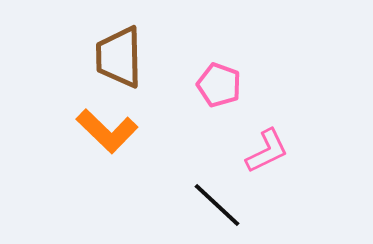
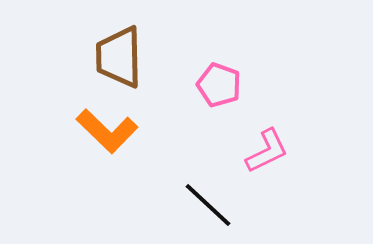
black line: moved 9 px left
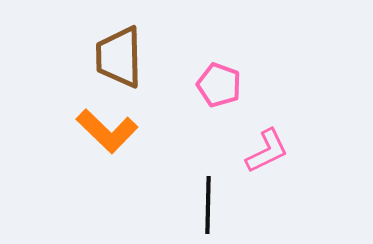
black line: rotated 48 degrees clockwise
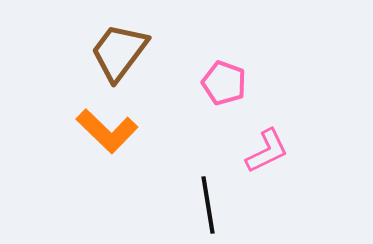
brown trapezoid: moved 5 px up; rotated 38 degrees clockwise
pink pentagon: moved 5 px right, 2 px up
black line: rotated 10 degrees counterclockwise
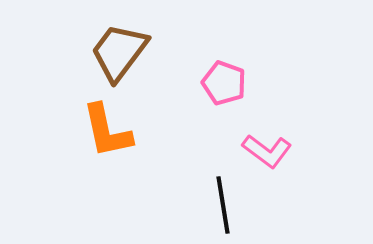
orange L-shape: rotated 34 degrees clockwise
pink L-shape: rotated 63 degrees clockwise
black line: moved 15 px right
